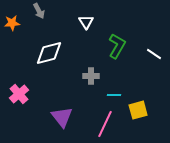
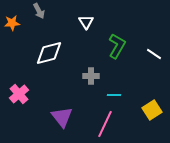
yellow square: moved 14 px right; rotated 18 degrees counterclockwise
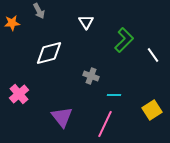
green L-shape: moved 7 px right, 6 px up; rotated 15 degrees clockwise
white line: moved 1 px left, 1 px down; rotated 21 degrees clockwise
gray cross: rotated 21 degrees clockwise
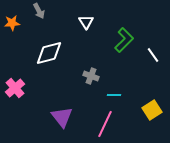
pink cross: moved 4 px left, 6 px up
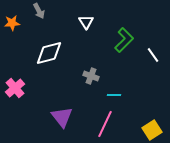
yellow square: moved 20 px down
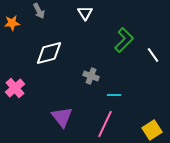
white triangle: moved 1 px left, 9 px up
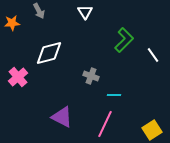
white triangle: moved 1 px up
pink cross: moved 3 px right, 11 px up
purple triangle: rotated 25 degrees counterclockwise
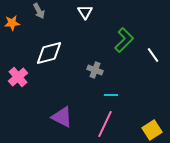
gray cross: moved 4 px right, 6 px up
cyan line: moved 3 px left
